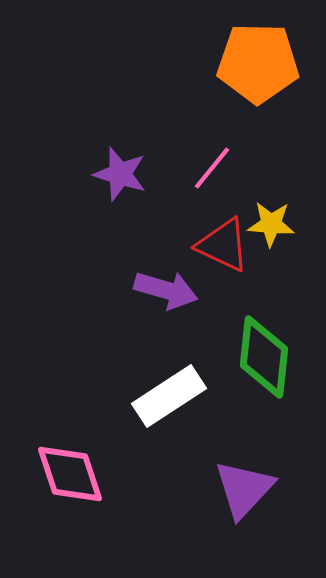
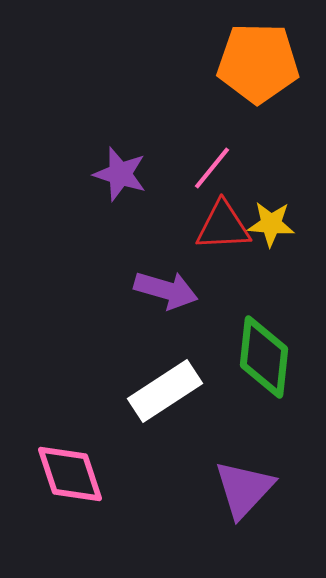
red triangle: moved 19 px up; rotated 28 degrees counterclockwise
white rectangle: moved 4 px left, 5 px up
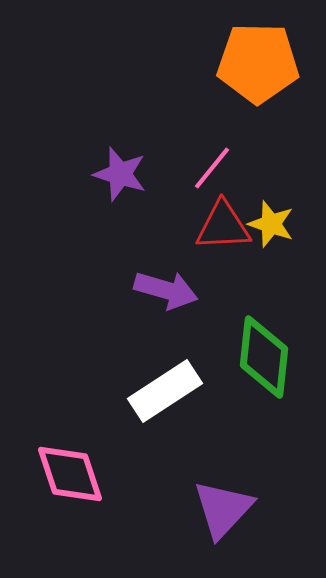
yellow star: rotated 15 degrees clockwise
purple triangle: moved 21 px left, 20 px down
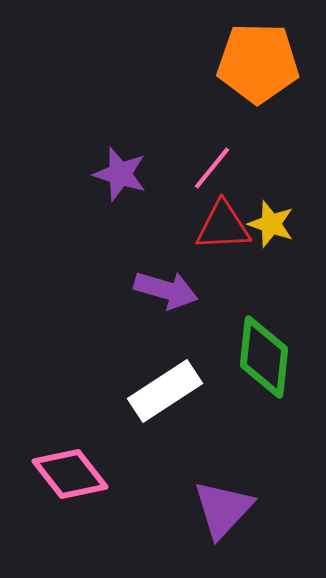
pink diamond: rotated 20 degrees counterclockwise
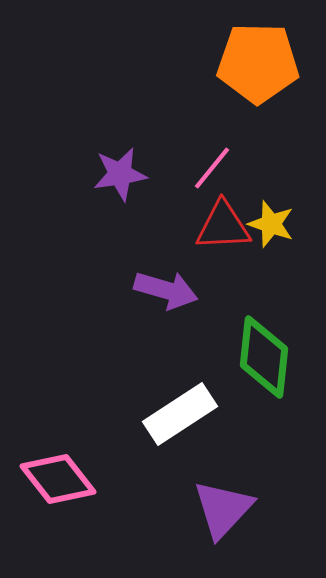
purple star: rotated 26 degrees counterclockwise
white rectangle: moved 15 px right, 23 px down
pink diamond: moved 12 px left, 5 px down
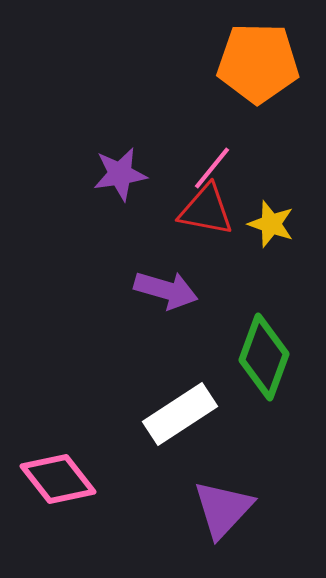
red triangle: moved 17 px left, 16 px up; rotated 14 degrees clockwise
green diamond: rotated 14 degrees clockwise
